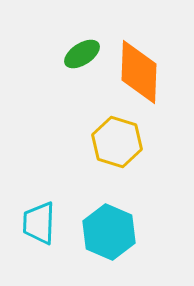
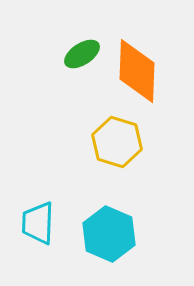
orange diamond: moved 2 px left, 1 px up
cyan trapezoid: moved 1 px left
cyan hexagon: moved 2 px down
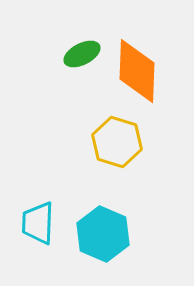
green ellipse: rotated 6 degrees clockwise
cyan hexagon: moved 6 px left
